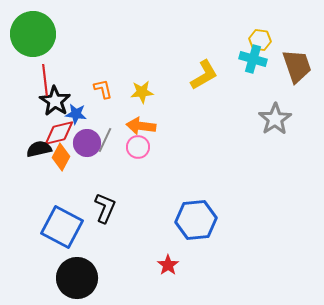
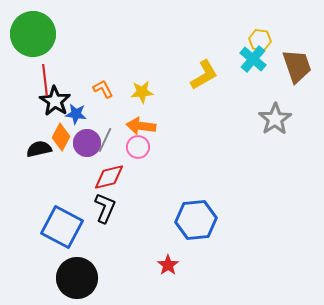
cyan cross: rotated 24 degrees clockwise
orange L-shape: rotated 15 degrees counterclockwise
red diamond: moved 50 px right, 44 px down
orange diamond: moved 20 px up
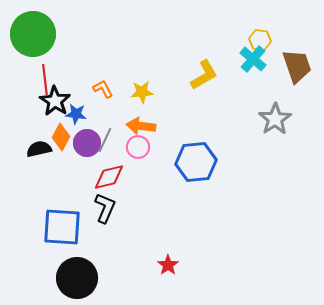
blue hexagon: moved 58 px up
blue square: rotated 24 degrees counterclockwise
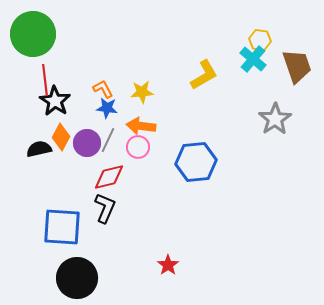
blue star: moved 31 px right, 6 px up
gray line: moved 3 px right
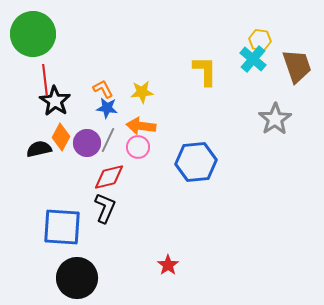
yellow L-shape: moved 1 px right, 4 px up; rotated 60 degrees counterclockwise
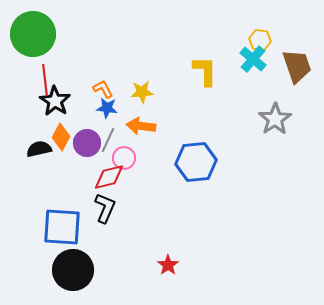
pink circle: moved 14 px left, 11 px down
black circle: moved 4 px left, 8 px up
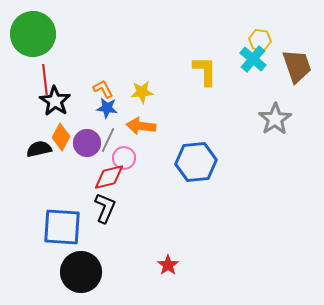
black circle: moved 8 px right, 2 px down
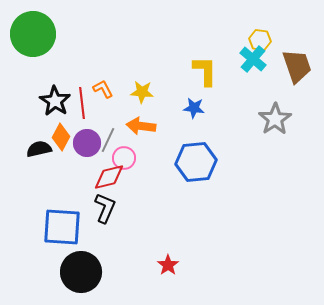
red line: moved 37 px right, 23 px down
yellow star: rotated 10 degrees clockwise
blue star: moved 87 px right
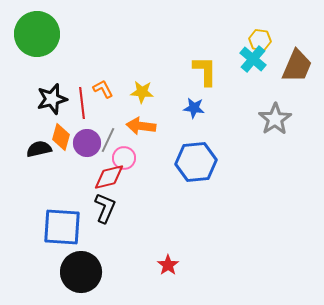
green circle: moved 4 px right
brown trapezoid: rotated 42 degrees clockwise
black star: moved 3 px left, 2 px up; rotated 24 degrees clockwise
orange diamond: rotated 12 degrees counterclockwise
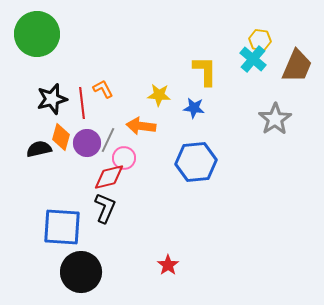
yellow star: moved 17 px right, 3 px down
